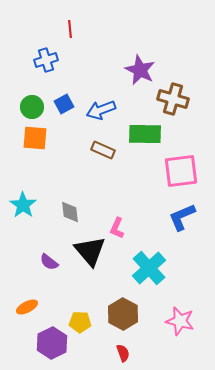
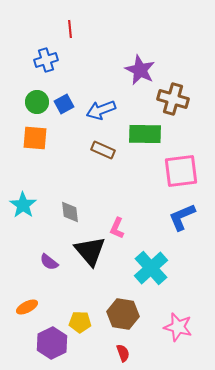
green circle: moved 5 px right, 5 px up
cyan cross: moved 2 px right
brown hexagon: rotated 20 degrees counterclockwise
pink star: moved 2 px left, 6 px down
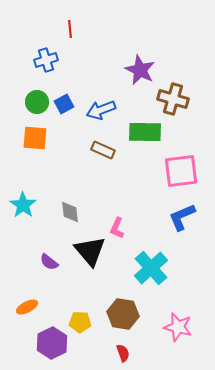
green rectangle: moved 2 px up
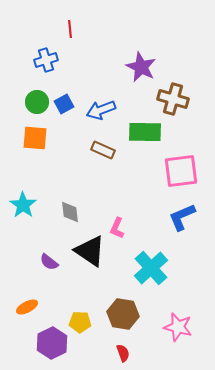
purple star: moved 1 px right, 3 px up
black triangle: rotated 16 degrees counterclockwise
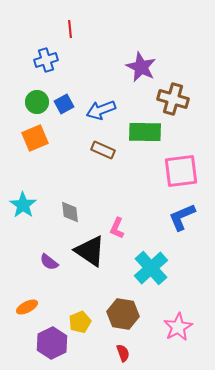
orange square: rotated 28 degrees counterclockwise
yellow pentagon: rotated 25 degrees counterclockwise
pink star: rotated 28 degrees clockwise
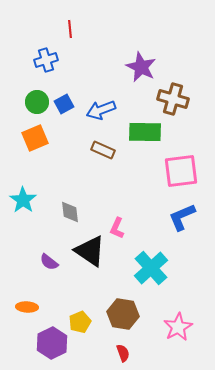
cyan star: moved 5 px up
orange ellipse: rotated 30 degrees clockwise
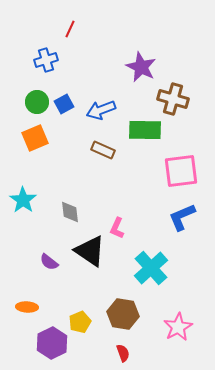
red line: rotated 30 degrees clockwise
green rectangle: moved 2 px up
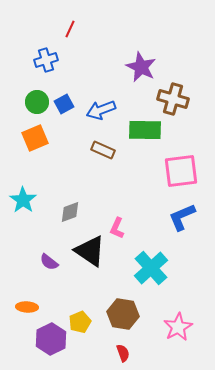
gray diamond: rotated 75 degrees clockwise
purple hexagon: moved 1 px left, 4 px up
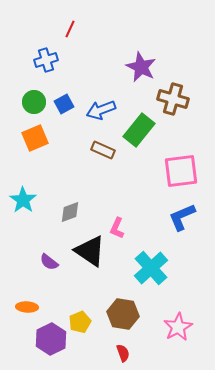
green circle: moved 3 px left
green rectangle: moved 6 px left; rotated 52 degrees counterclockwise
